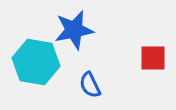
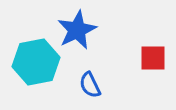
blue star: moved 3 px right; rotated 15 degrees counterclockwise
cyan hexagon: rotated 21 degrees counterclockwise
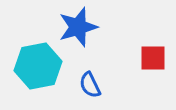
blue star: moved 1 px right, 3 px up; rotated 9 degrees clockwise
cyan hexagon: moved 2 px right, 4 px down
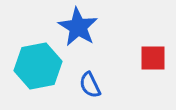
blue star: rotated 24 degrees counterclockwise
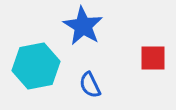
blue star: moved 5 px right, 1 px up
cyan hexagon: moved 2 px left
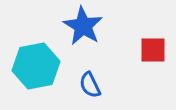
red square: moved 8 px up
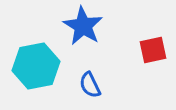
red square: rotated 12 degrees counterclockwise
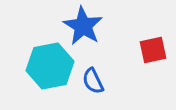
cyan hexagon: moved 14 px right
blue semicircle: moved 3 px right, 4 px up
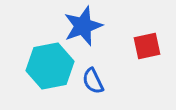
blue star: rotated 21 degrees clockwise
red square: moved 6 px left, 4 px up
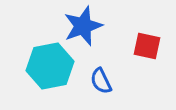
red square: rotated 24 degrees clockwise
blue semicircle: moved 8 px right
